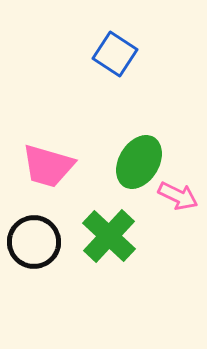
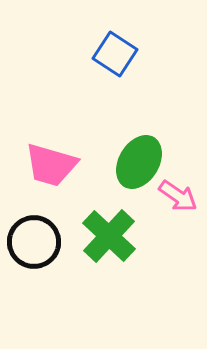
pink trapezoid: moved 3 px right, 1 px up
pink arrow: rotated 9 degrees clockwise
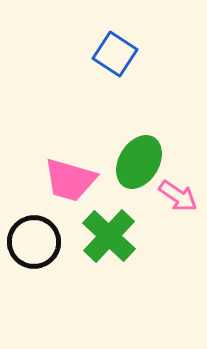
pink trapezoid: moved 19 px right, 15 px down
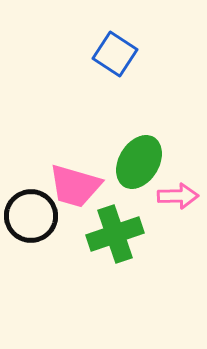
pink trapezoid: moved 5 px right, 6 px down
pink arrow: rotated 36 degrees counterclockwise
green cross: moved 6 px right, 2 px up; rotated 28 degrees clockwise
black circle: moved 3 px left, 26 px up
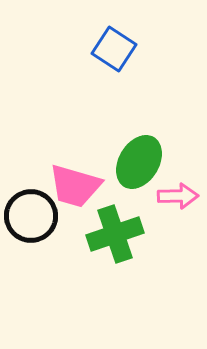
blue square: moved 1 px left, 5 px up
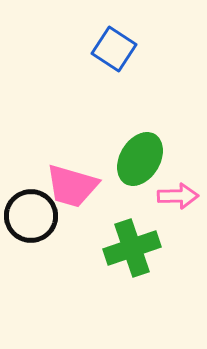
green ellipse: moved 1 px right, 3 px up
pink trapezoid: moved 3 px left
green cross: moved 17 px right, 14 px down
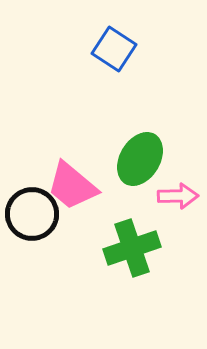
pink trapezoid: rotated 24 degrees clockwise
black circle: moved 1 px right, 2 px up
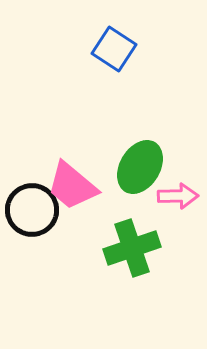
green ellipse: moved 8 px down
black circle: moved 4 px up
